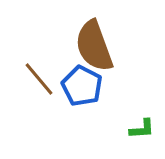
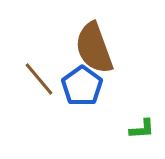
brown semicircle: moved 2 px down
blue pentagon: rotated 9 degrees clockwise
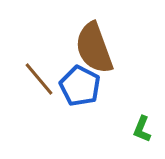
blue pentagon: moved 2 px left; rotated 9 degrees counterclockwise
green L-shape: rotated 116 degrees clockwise
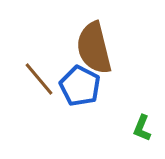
brown semicircle: rotated 6 degrees clockwise
green L-shape: moved 1 px up
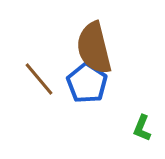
blue pentagon: moved 7 px right, 3 px up; rotated 6 degrees clockwise
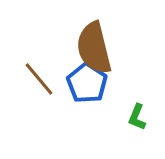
green L-shape: moved 5 px left, 11 px up
